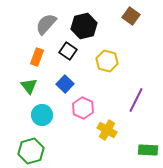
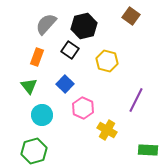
black square: moved 2 px right, 1 px up
green hexagon: moved 3 px right
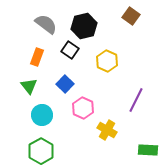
gray semicircle: rotated 85 degrees clockwise
yellow hexagon: rotated 10 degrees clockwise
green hexagon: moved 7 px right; rotated 15 degrees counterclockwise
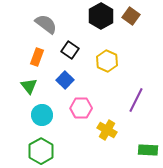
black hexagon: moved 17 px right, 10 px up; rotated 15 degrees counterclockwise
blue square: moved 4 px up
pink hexagon: moved 2 px left; rotated 25 degrees counterclockwise
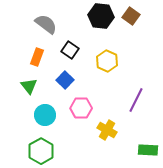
black hexagon: rotated 25 degrees counterclockwise
cyan circle: moved 3 px right
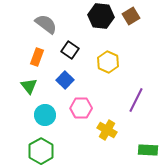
brown square: rotated 24 degrees clockwise
yellow hexagon: moved 1 px right, 1 px down
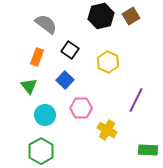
black hexagon: rotated 20 degrees counterclockwise
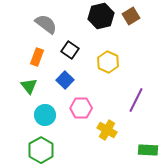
green hexagon: moved 1 px up
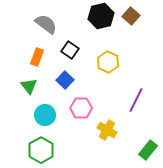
brown square: rotated 18 degrees counterclockwise
green rectangle: rotated 54 degrees counterclockwise
